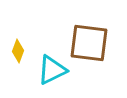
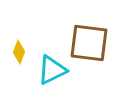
yellow diamond: moved 1 px right, 1 px down
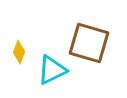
brown square: rotated 9 degrees clockwise
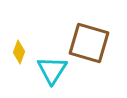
cyan triangle: rotated 32 degrees counterclockwise
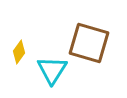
yellow diamond: rotated 15 degrees clockwise
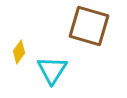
brown square: moved 17 px up
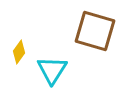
brown square: moved 6 px right, 5 px down
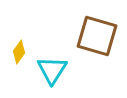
brown square: moved 2 px right, 5 px down
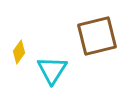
brown square: rotated 30 degrees counterclockwise
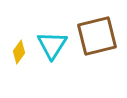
cyan triangle: moved 25 px up
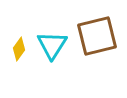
yellow diamond: moved 3 px up
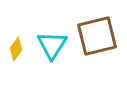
yellow diamond: moved 3 px left
